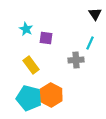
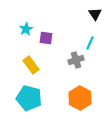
cyan star: rotated 16 degrees clockwise
gray cross: rotated 14 degrees counterclockwise
orange hexagon: moved 29 px right, 3 px down
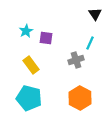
cyan star: moved 2 px down
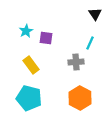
gray cross: moved 2 px down; rotated 14 degrees clockwise
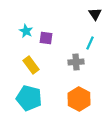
cyan star: rotated 16 degrees counterclockwise
orange hexagon: moved 1 px left, 1 px down
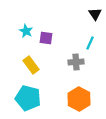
cyan pentagon: moved 1 px left
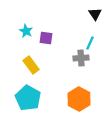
gray cross: moved 5 px right, 4 px up
cyan pentagon: rotated 15 degrees clockwise
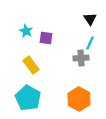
black triangle: moved 5 px left, 5 px down
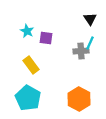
cyan star: moved 1 px right
gray cross: moved 7 px up
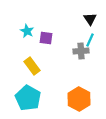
cyan line: moved 3 px up
yellow rectangle: moved 1 px right, 1 px down
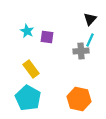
black triangle: rotated 16 degrees clockwise
purple square: moved 1 px right, 1 px up
yellow rectangle: moved 1 px left, 3 px down
orange hexagon: rotated 15 degrees counterclockwise
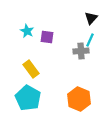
black triangle: moved 1 px right, 1 px up
orange hexagon: rotated 10 degrees clockwise
